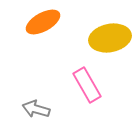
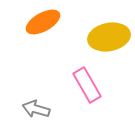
yellow ellipse: moved 1 px left, 1 px up
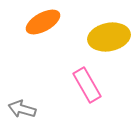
gray arrow: moved 14 px left
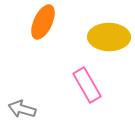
orange ellipse: rotated 36 degrees counterclockwise
yellow ellipse: rotated 12 degrees clockwise
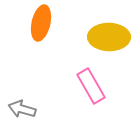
orange ellipse: moved 2 px left, 1 px down; rotated 12 degrees counterclockwise
pink rectangle: moved 4 px right, 1 px down
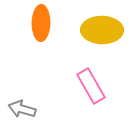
orange ellipse: rotated 12 degrees counterclockwise
yellow ellipse: moved 7 px left, 7 px up
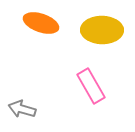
orange ellipse: rotated 72 degrees counterclockwise
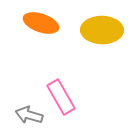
pink rectangle: moved 30 px left, 11 px down
gray arrow: moved 7 px right, 6 px down
